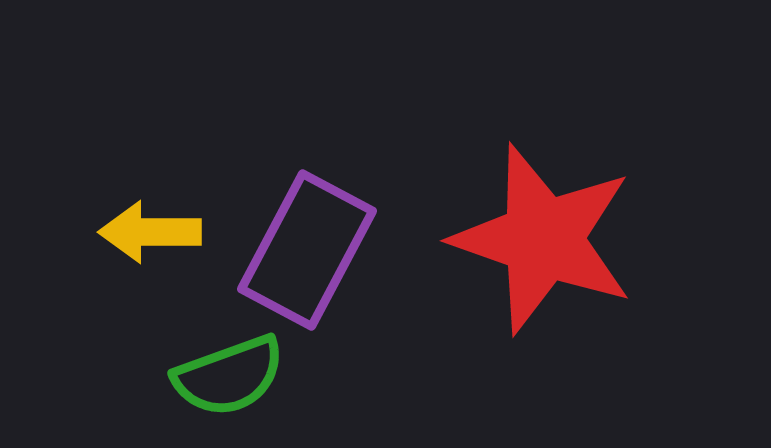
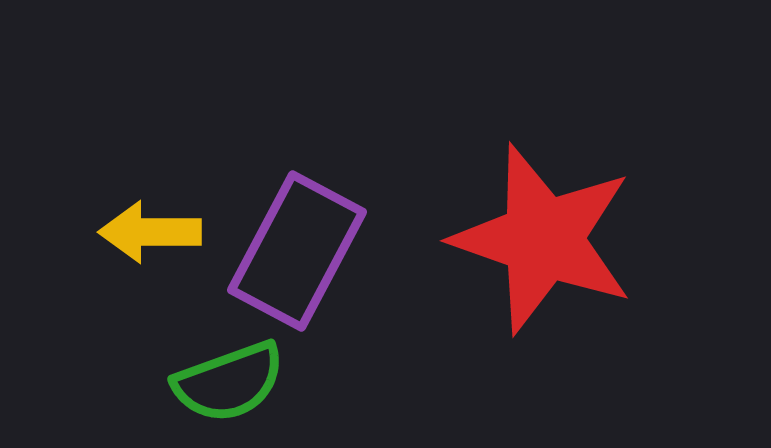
purple rectangle: moved 10 px left, 1 px down
green semicircle: moved 6 px down
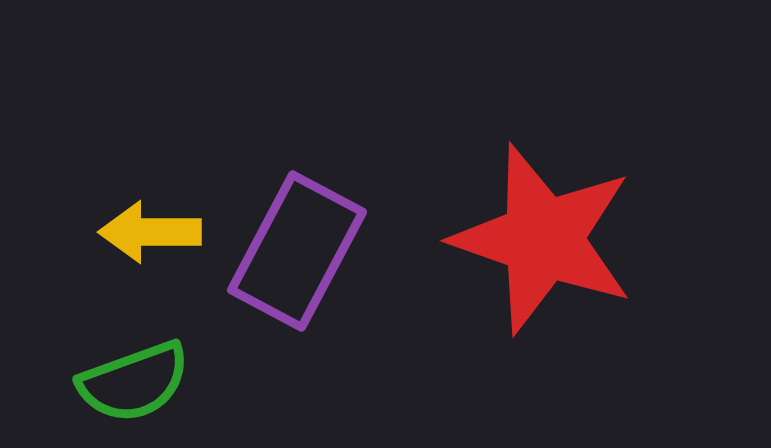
green semicircle: moved 95 px left
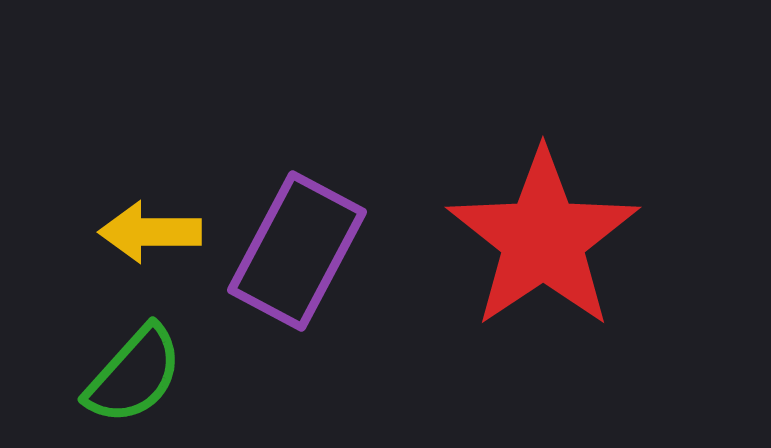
red star: rotated 19 degrees clockwise
green semicircle: moved 7 px up; rotated 28 degrees counterclockwise
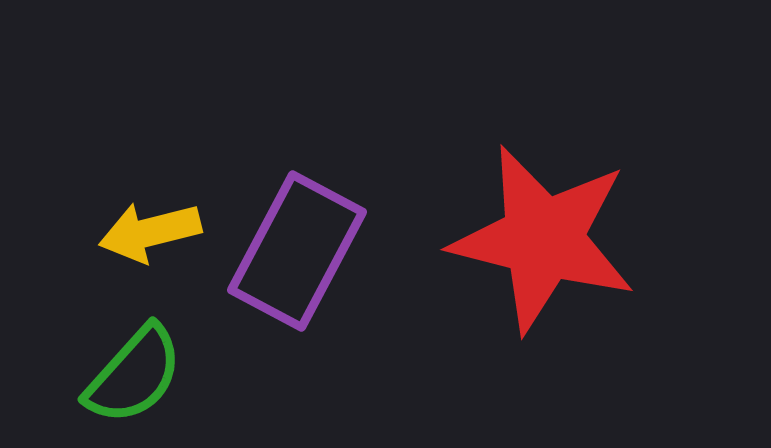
yellow arrow: rotated 14 degrees counterclockwise
red star: rotated 24 degrees counterclockwise
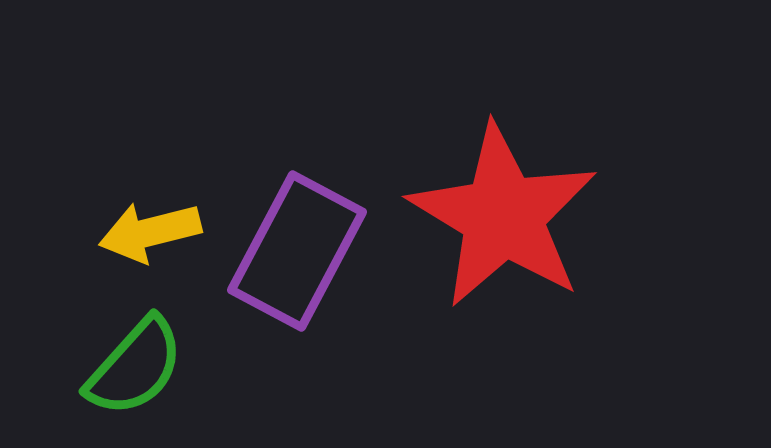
red star: moved 40 px left, 23 px up; rotated 17 degrees clockwise
green semicircle: moved 1 px right, 8 px up
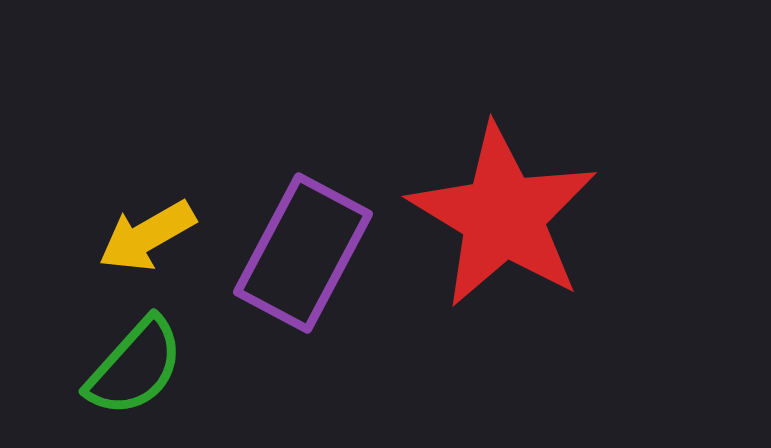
yellow arrow: moved 3 px left, 4 px down; rotated 16 degrees counterclockwise
purple rectangle: moved 6 px right, 2 px down
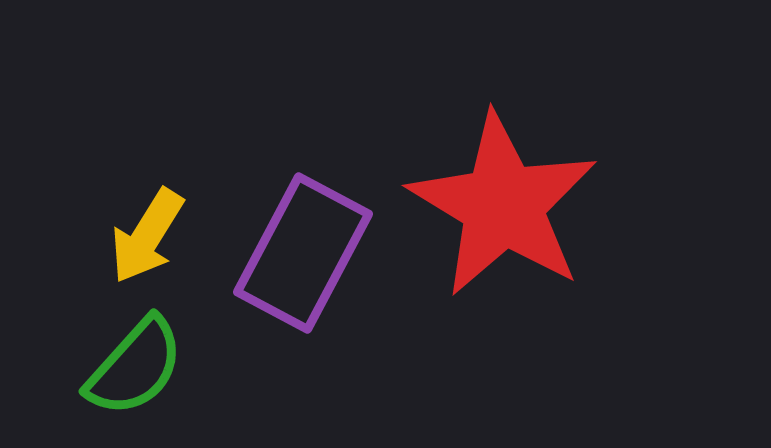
red star: moved 11 px up
yellow arrow: rotated 28 degrees counterclockwise
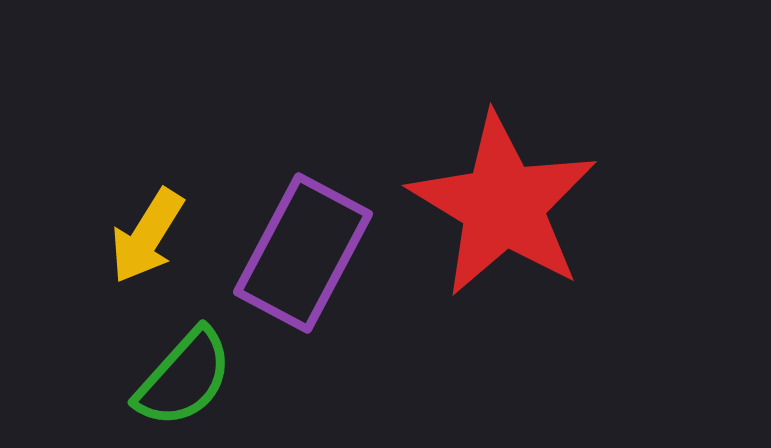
green semicircle: moved 49 px right, 11 px down
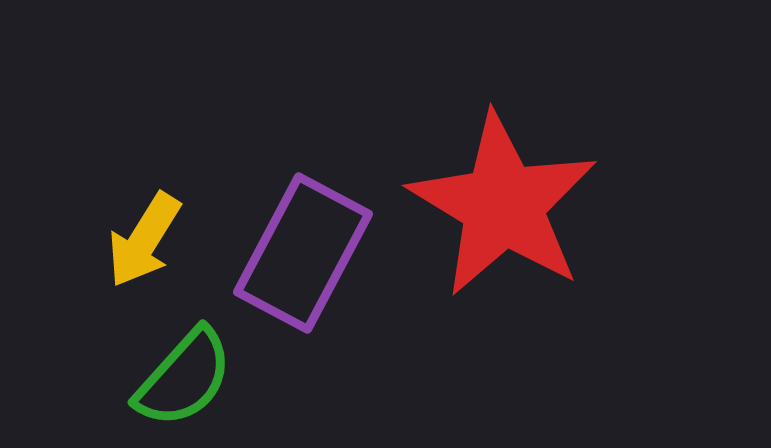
yellow arrow: moved 3 px left, 4 px down
